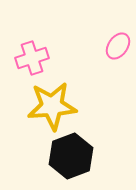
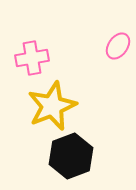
pink cross: rotated 8 degrees clockwise
yellow star: rotated 18 degrees counterclockwise
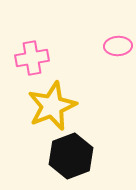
pink ellipse: rotated 52 degrees clockwise
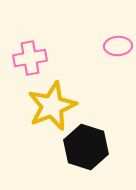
pink cross: moved 2 px left
black hexagon: moved 15 px right, 9 px up; rotated 21 degrees counterclockwise
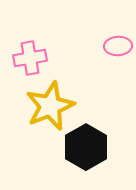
yellow star: moved 2 px left
black hexagon: rotated 12 degrees clockwise
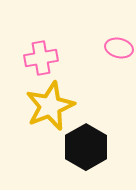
pink ellipse: moved 1 px right, 2 px down; rotated 16 degrees clockwise
pink cross: moved 11 px right
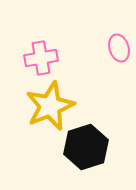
pink ellipse: rotated 60 degrees clockwise
black hexagon: rotated 12 degrees clockwise
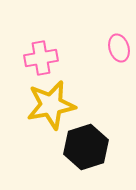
yellow star: moved 1 px right, 1 px up; rotated 12 degrees clockwise
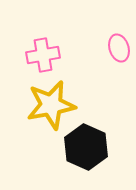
pink cross: moved 2 px right, 3 px up
black hexagon: rotated 18 degrees counterclockwise
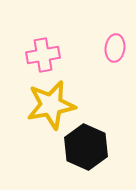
pink ellipse: moved 4 px left; rotated 24 degrees clockwise
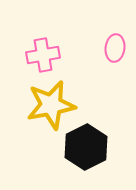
black hexagon: rotated 9 degrees clockwise
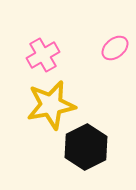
pink ellipse: rotated 44 degrees clockwise
pink cross: rotated 20 degrees counterclockwise
